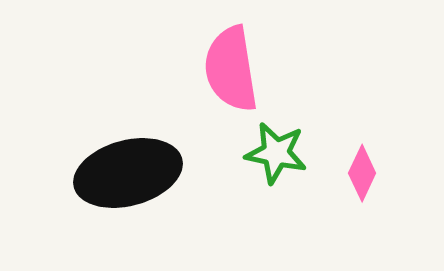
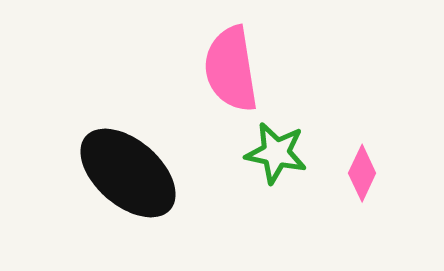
black ellipse: rotated 56 degrees clockwise
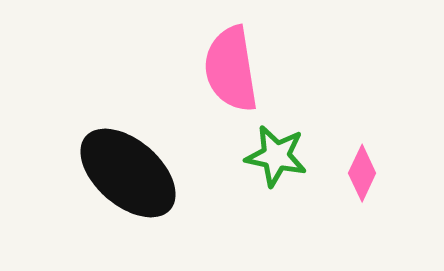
green star: moved 3 px down
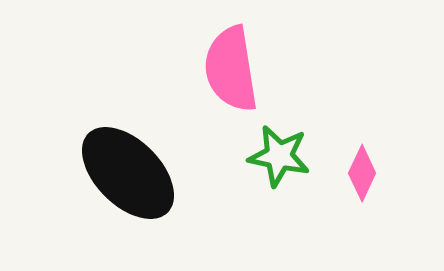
green star: moved 3 px right
black ellipse: rotated 4 degrees clockwise
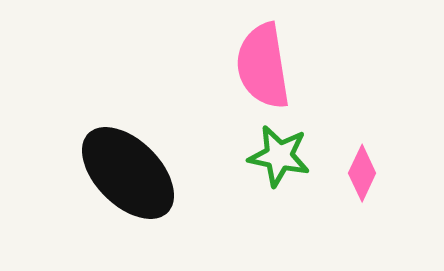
pink semicircle: moved 32 px right, 3 px up
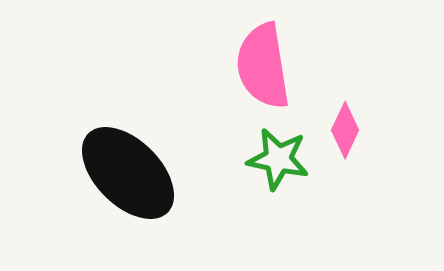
green star: moved 1 px left, 3 px down
pink diamond: moved 17 px left, 43 px up
